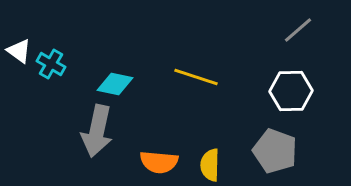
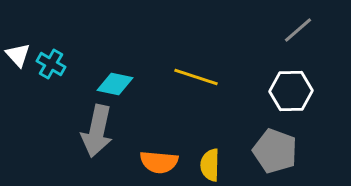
white triangle: moved 1 px left, 4 px down; rotated 12 degrees clockwise
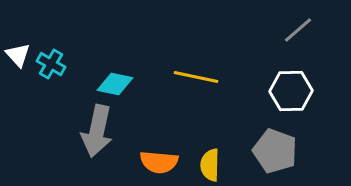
yellow line: rotated 6 degrees counterclockwise
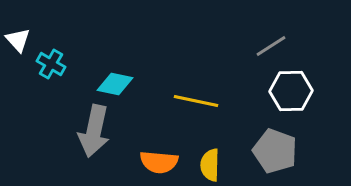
gray line: moved 27 px left, 16 px down; rotated 8 degrees clockwise
white triangle: moved 15 px up
yellow line: moved 24 px down
gray arrow: moved 3 px left
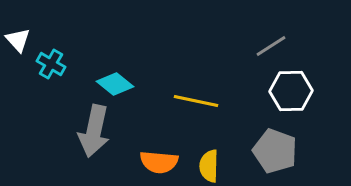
cyan diamond: rotated 27 degrees clockwise
yellow semicircle: moved 1 px left, 1 px down
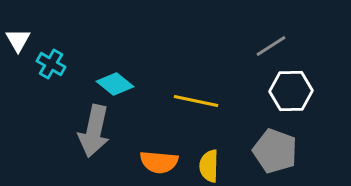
white triangle: rotated 12 degrees clockwise
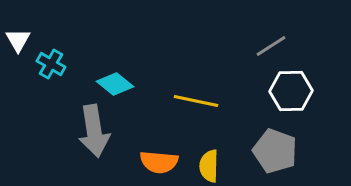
gray arrow: rotated 21 degrees counterclockwise
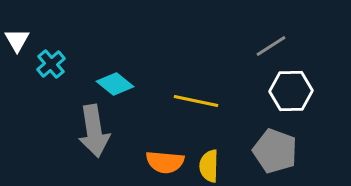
white triangle: moved 1 px left
cyan cross: rotated 20 degrees clockwise
orange semicircle: moved 6 px right
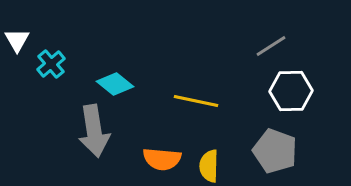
orange semicircle: moved 3 px left, 3 px up
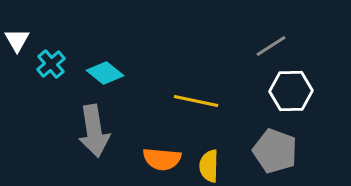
cyan diamond: moved 10 px left, 11 px up
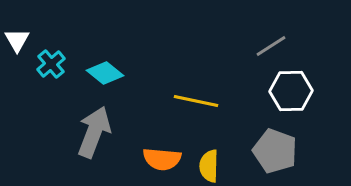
gray arrow: moved 1 px down; rotated 150 degrees counterclockwise
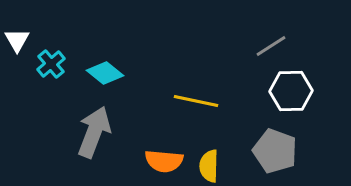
orange semicircle: moved 2 px right, 2 px down
